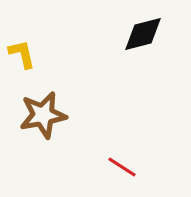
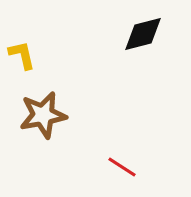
yellow L-shape: moved 1 px down
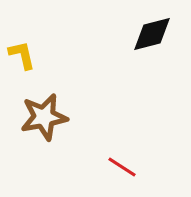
black diamond: moved 9 px right
brown star: moved 1 px right, 2 px down
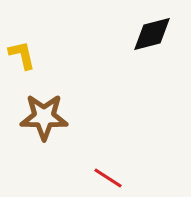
brown star: rotated 12 degrees clockwise
red line: moved 14 px left, 11 px down
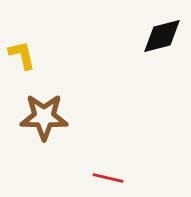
black diamond: moved 10 px right, 2 px down
red line: rotated 20 degrees counterclockwise
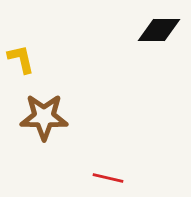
black diamond: moved 3 px left, 6 px up; rotated 15 degrees clockwise
yellow L-shape: moved 1 px left, 4 px down
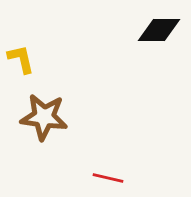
brown star: rotated 6 degrees clockwise
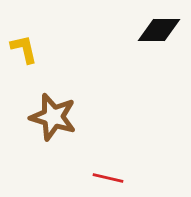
yellow L-shape: moved 3 px right, 10 px up
brown star: moved 9 px right; rotated 9 degrees clockwise
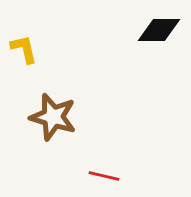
red line: moved 4 px left, 2 px up
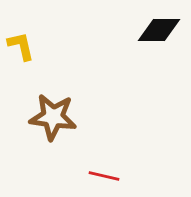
yellow L-shape: moved 3 px left, 3 px up
brown star: rotated 9 degrees counterclockwise
